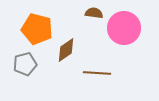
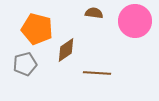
pink circle: moved 11 px right, 7 px up
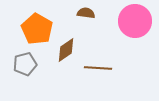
brown semicircle: moved 8 px left
orange pentagon: rotated 16 degrees clockwise
brown line: moved 1 px right, 5 px up
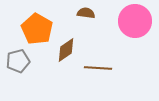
gray pentagon: moved 7 px left, 3 px up
